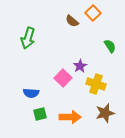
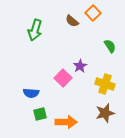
green arrow: moved 7 px right, 8 px up
yellow cross: moved 9 px right
orange arrow: moved 4 px left, 5 px down
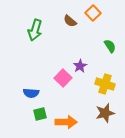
brown semicircle: moved 2 px left
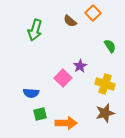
orange arrow: moved 1 px down
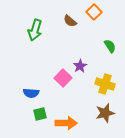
orange square: moved 1 px right, 1 px up
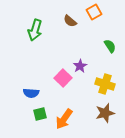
orange square: rotated 14 degrees clockwise
orange arrow: moved 2 px left, 4 px up; rotated 125 degrees clockwise
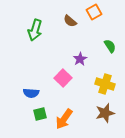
purple star: moved 7 px up
